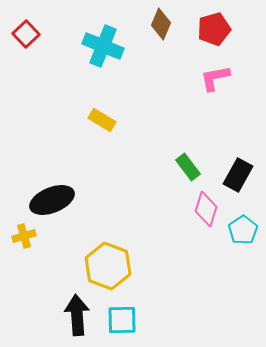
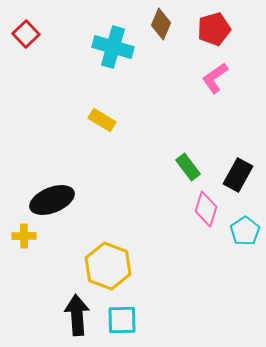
cyan cross: moved 10 px right, 1 px down; rotated 6 degrees counterclockwise
pink L-shape: rotated 24 degrees counterclockwise
cyan pentagon: moved 2 px right, 1 px down
yellow cross: rotated 15 degrees clockwise
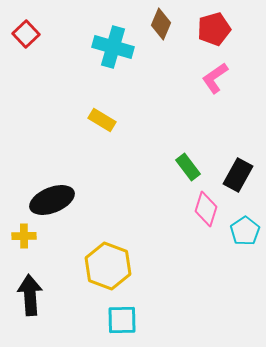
black arrow: moved 47 px left, 20 px up
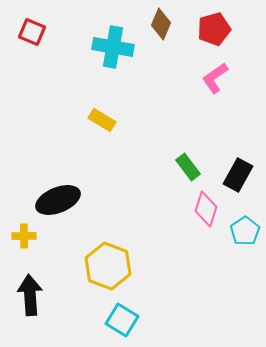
red square: moved 6 px right, 2 px up; rotated 24 degrees counterclockwise
cyan cross: rotated 6 degrees counterclockwise
black ellipse: moved 6 px right
cyan square: rotated 32 degrees clockwise
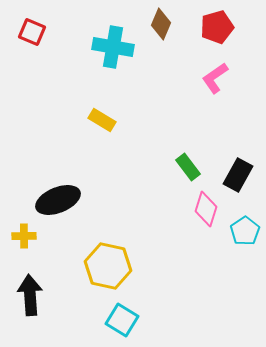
red pentagon: moved 3 px right, 2 px up
yellow hexagon: rotated 9 degrees counterclockwise
